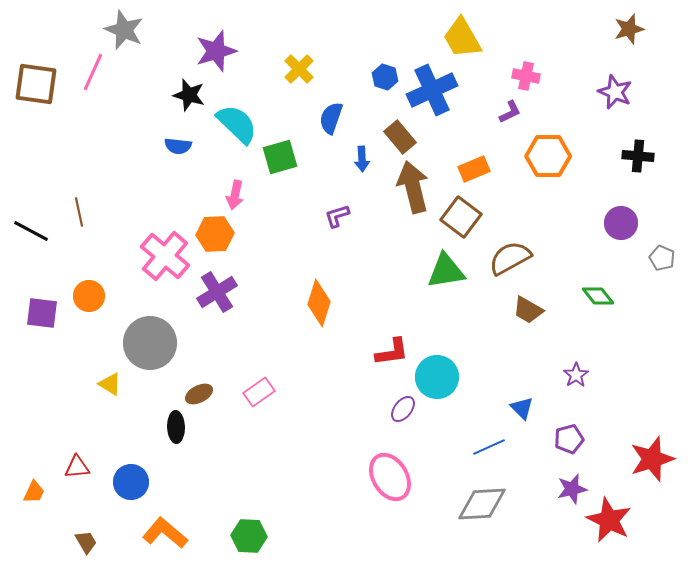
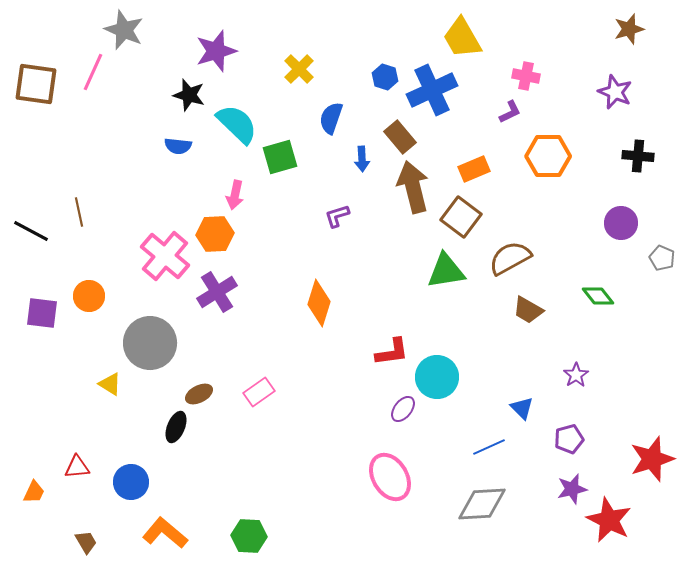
black ellipse at (176, 427): rotated 24 degrees clockwise
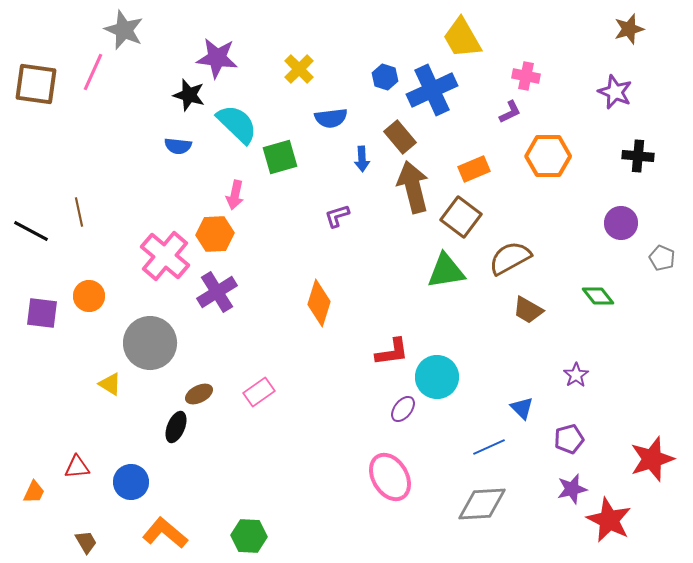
purple star at (216, 51): moved 1 px right, 7 px down; rotated 24 degrees clockwise
blue semicircle at (331, 118): rotated 116 degrees counterclockwise
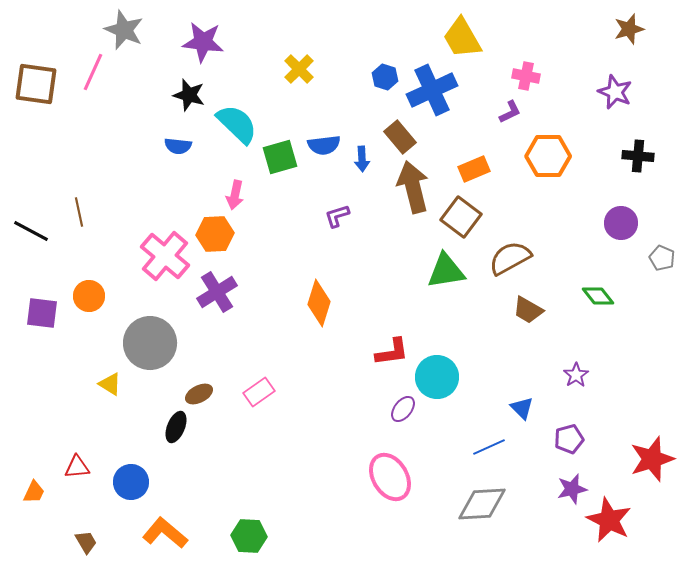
purple star at (217, 58): moved 14 px left, 16 px up
blue semicircle at (331, 118): moved 7 px left, 27 px down
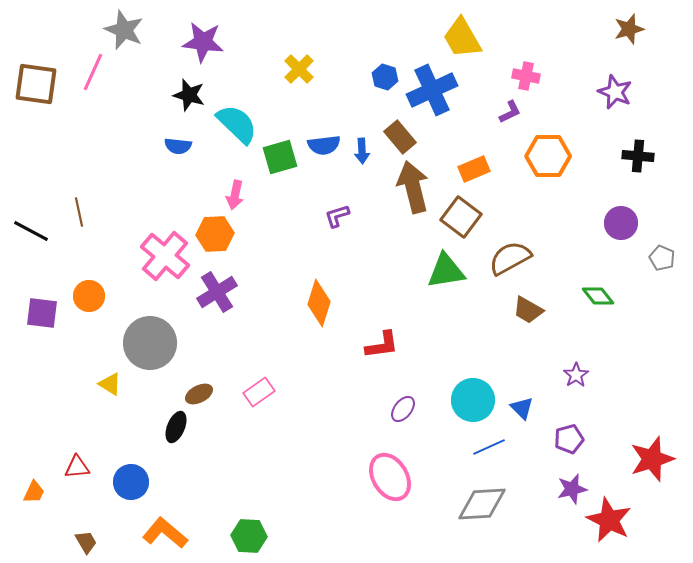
blue arrow at (362, 159): moved 8 px up
red L-shape at (392, 352): moved 10 px left, 7 px up
cyan circle at (437, 377): moved 36 px right, 23 px down
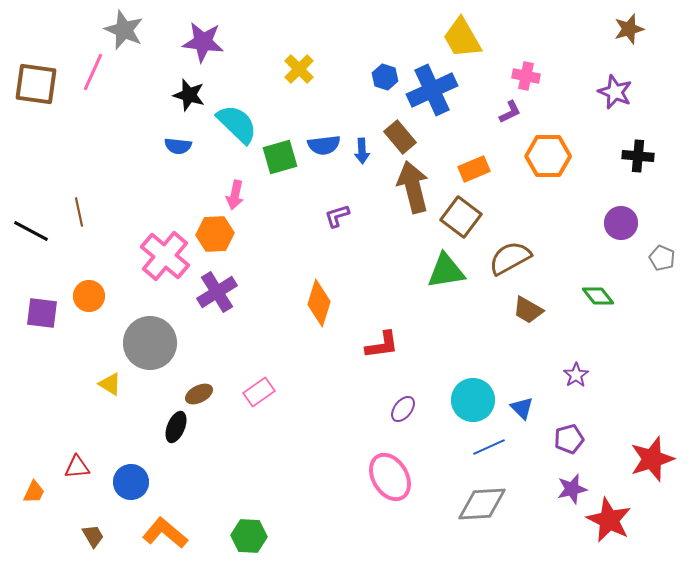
brown trapezoid at (86, 542): moved 7 px right, 6 px up
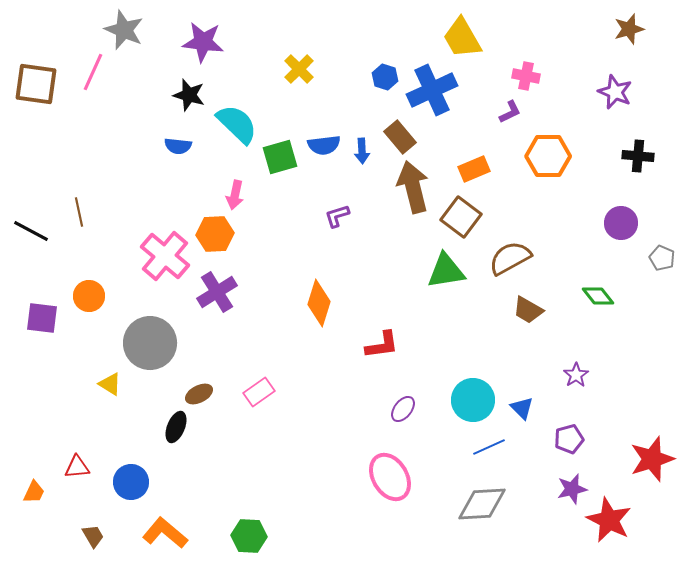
purple square at (42, 313): moved 5 px down
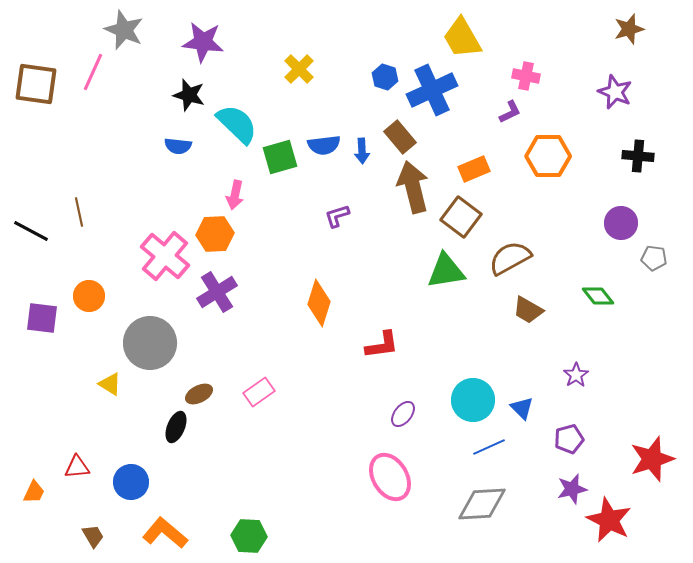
gray pentagon at (662, 258): moved 8 px left; rotated 15 degrees counterclockwise
purple ellipse at (403, 409): moved 5 px down
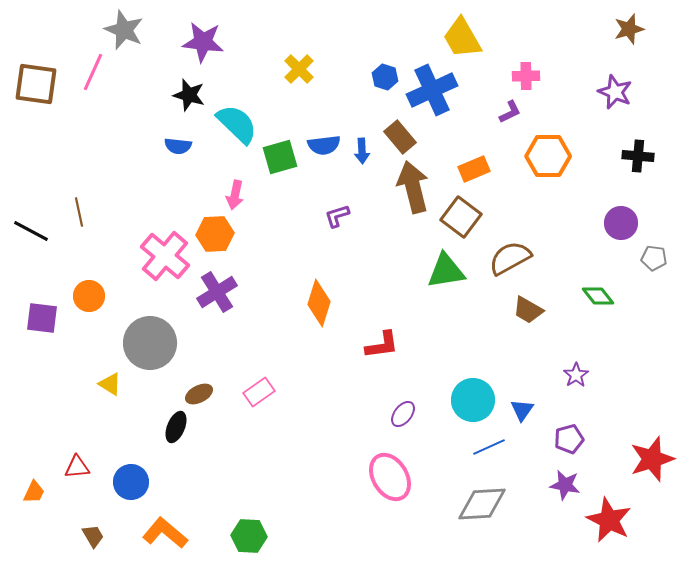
pink cross at (526, 76): rotated 12 degrees counterclockwise
blue triangle at (522, 408): moved 2 px down; rotated 20 degrees clockwise
purple star at (572, 489): moved 7 px left, 4 px up; rotated 24 degrees clockwise
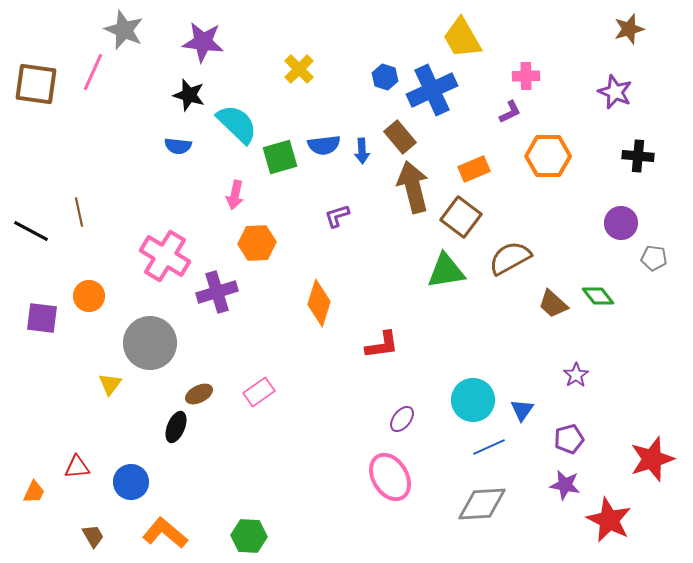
orange hexagon at (215, 234): moved 42 px right, 9 px down
pink cross at (165, 256): rotated 9 degrees counterclockwise
purple cross at (217, 292): rotated 15 degrees clockwise
brown trapezoid at (528, 310): moved 25 px right, 6 px up; rotated 12 degrees clockwise
yellow triangle at (110, 384): rotated 35 degrees clockwise
purple ellipse at (403, 414): moved 1 px left, 5 px down
